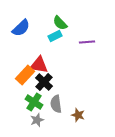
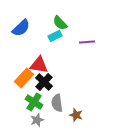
orange rectangle: moved 1 px left, 3 px down
gray semicircle: moved 1 px right, 1 px up
brown star: moved 2 px left
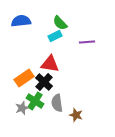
blue semicircle: moved 7 px up; rotated 144 degrees counterclockwise
red triangle: moved 11 px right, 1 px up
orange rectangle: rotated 12 degrees clockwise
green cross: moved 1 px right, 1 px up
gray star: moved 15 px left, 12 px up
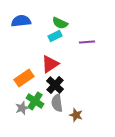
green semicircle: rotated 21 degrees counterclockwise
red triangle: rotated 42 degrees counterclockwise
black cross: moved 11 px right, 3 px down
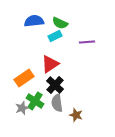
blue semicircle: moved 13 px right
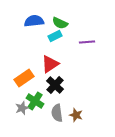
gray semicircle: moved 10 px down
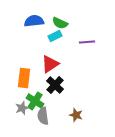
orange rectangle: rotated 48 degrees counterclockwise
gray semicircle: moved 14 px left, 3 px down
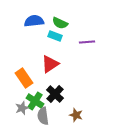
cyan rectangle: rotated 48 degrees clockwise
orange rectangle: rotated 42 degrees counterclockwise
black cross: moved 9 px down
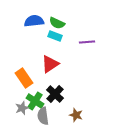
green semicircle: moved 3 px left
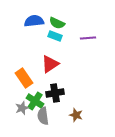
purple line: moved 1 px right, 4 px up
black cross: moved 1 px up; rotated 36 degrees clockwise
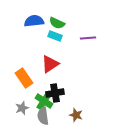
green cross: moved 9 px right
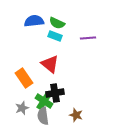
red triangle: rotated 48 degrees counterclockwise
